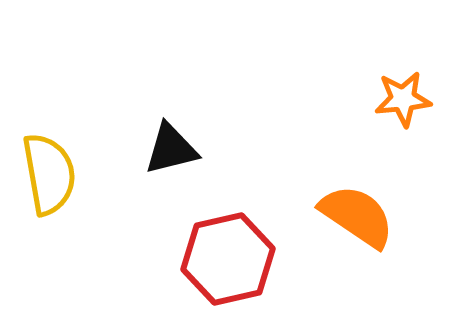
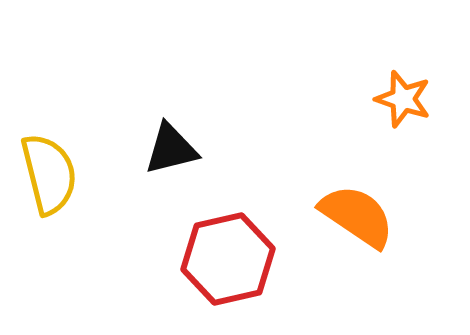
orange star: rotated 24 degrees clockwise
yellow semicircle: rotated 4 degrees counterclockwise
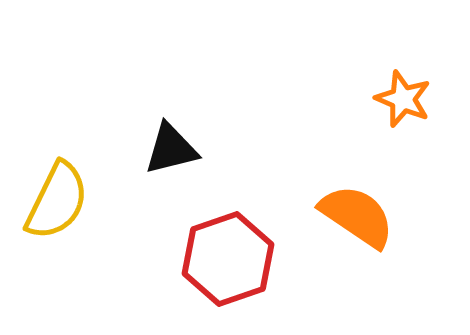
orange star: rotated 4 degrees clockwise
yellow semicircle: moved 8 px right, 27 px down; rotated 40 degrees clockwise
red hexagon: rotated 6 degrees counterclockwise
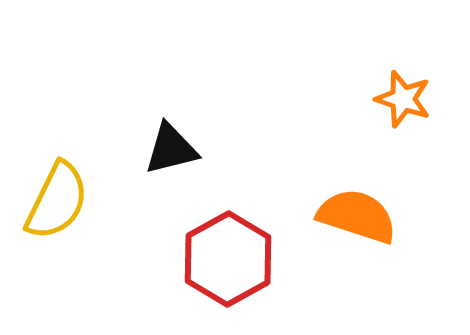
orange star: rotated 4 degrees counterclockwise
orange semicircle: rotated 16 degrees counterclockwise
red hexagon: rotated 10 degrees counterclockwise
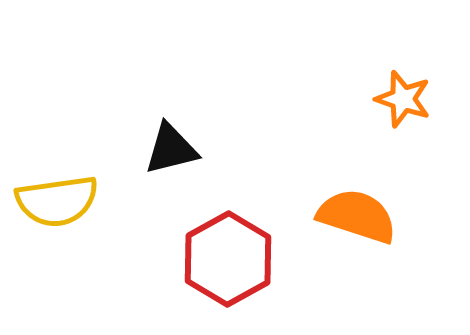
yellow semicircle: rotated 56 degrees clockwise
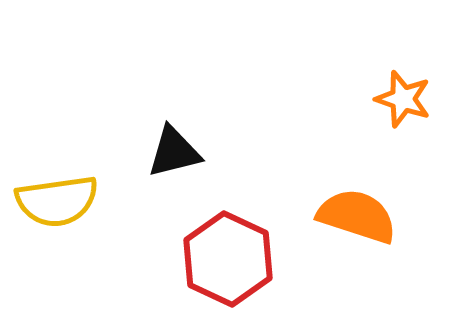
black triangle: moved 3 px right, 3 px down
red hexagon: rotated 6 degrees counterclockwise
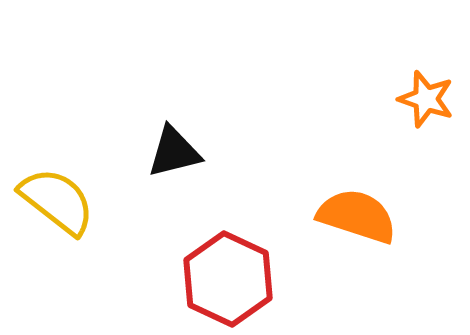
orange star: moved 23 px right
yellow semicircle: rotated 134 degrees counterclockwise
red hexagon: moved 20 px down
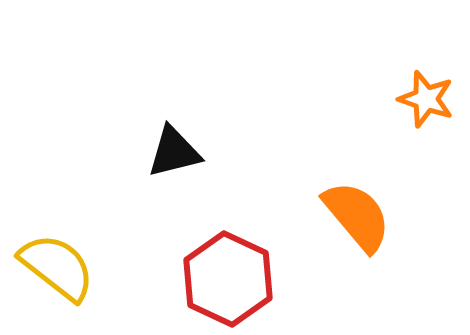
yellow semicircle: moved 66 px down
orange semicircle: rotated 32 degrees clockwise
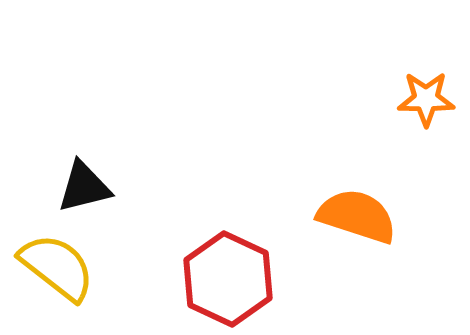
orange star: rotated 18 degrees counterclockwise
black triangle: moved 90 px left, 35 px down
orange semicircle: rotated 32 degrees counterclockwise
